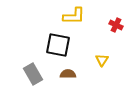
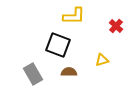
red cross: moved 1 px down; rotated 16 degrees clockwise
black square: rotated 10 degrees clockwise
yellow triangle: rotated 40 degrees clockwise
brown semicircle: moved 1 px right, 2 px up
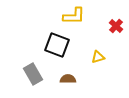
black square: moved 1 px left
yellow triangle: moved 4 px left, 3 px up
brown semicircle: moved 1 px left, 7 px down
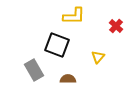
yellow triangle: rotated 32 degrees counterclockwise
gray rectangle: moved 1 px right, 4 px up
